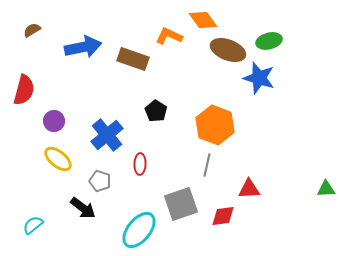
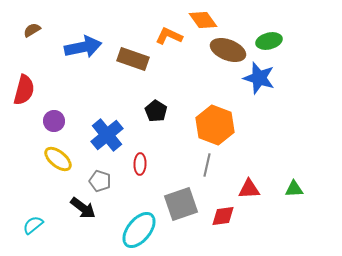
green triangle: moved 32 px left
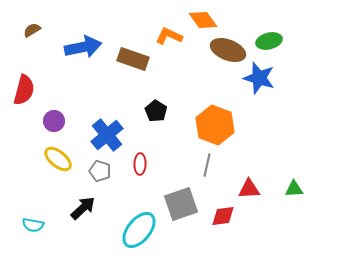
gray pentagon: moved 10 px up
black arrow: rotated 80 degrees counterclockwise
cyan semicircle: rotated 130 degrees counterclockwise
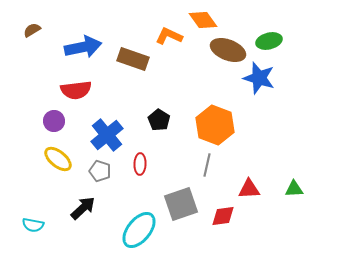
red semicircle: moved 52 px right; rotated 68 degrees clockwise
black pentagon: moved 3 px right, 9 px down
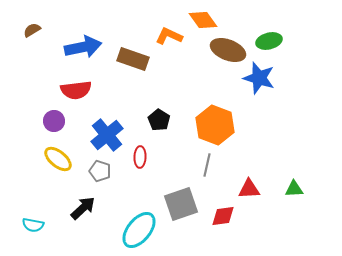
red ellipse: moved 7 px up
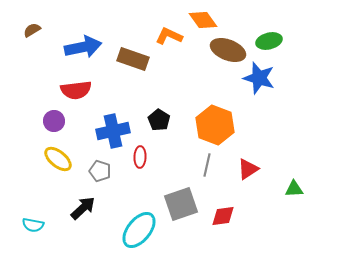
blue cross: moved 6 px right, 4 px up; rotated 28 degrees clockwise
red triangle: moved 1 px left, 20 px up; rotated 30 degrees counterclockwise
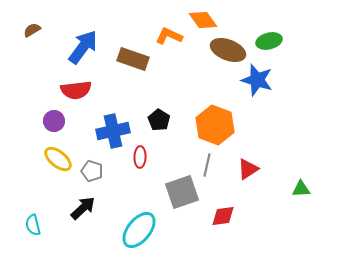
blue arrow: rotated 42 degrees counterclockwise
blue star: moved 2 px left, 2 px down
gray pentagon: moved 8 px left
green triangle: moved 7 px right
gray square: moved 1 px right, 12 px up
cyan semicircle: rotated 65 degrees clockwise
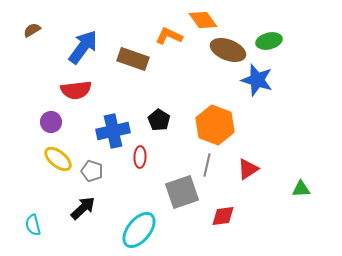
purple circle: moved 3 px left, 1 px down
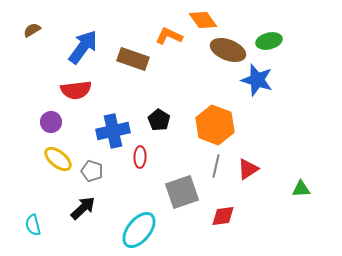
gray line: moved 9 px right, 1 px down
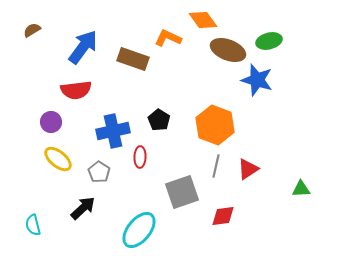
orange L-shape: moved 1 px left, 2 px down
gray pentagon: moved 7 px right, 1 px down; rotated 15 degrees clockwise
